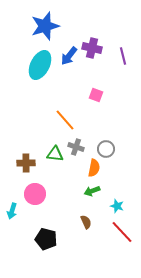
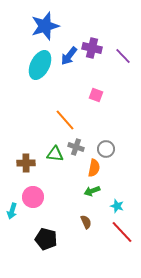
purple line: rotated 30 degrees counterclockwise
pink circle: moved 2 px left, 3 px down
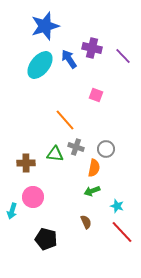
blue arrow: moved 3 px down; rotated 108 degrees clockwise
cyan ellipse: rotated 12 degrees clockwise
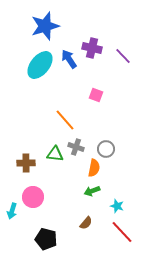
brown semicircle: moved 1 px down; rotated 64 degrees clockwise
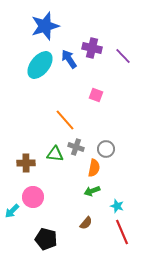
cyan arrow: rotated 28 degrees clockwise
red line: rotated 20 degrees clockwise
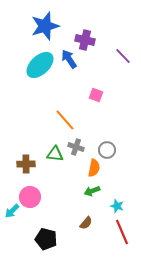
purple cross: moved 7 px left, 8 px up
cyan ellipse: rotated 8 degrees clockwise
gray circle: moved 1 px right, 1 px down
brown cross: moved 1 px down
pink circle: moved 3 px left
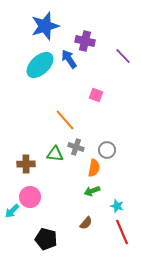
purple cross: moved 1 px down
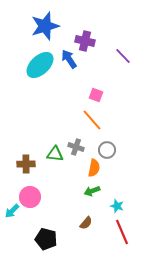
orange line: moved 27 px right
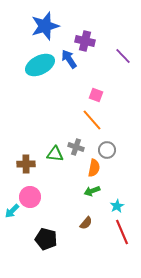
cyan ellipse: rotated 16 degrees clockwise
cyan star: rotated 24 degrees clockwise
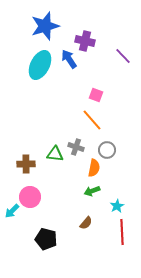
cyan ellipse: rotated 36 degrees counterclockwise
red line: rotated 20 degrees clockwise
